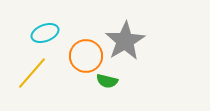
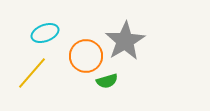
green semicircle: rotated 30 degrees counterclockwise
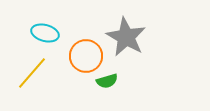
cyan ellipse: rotated 36 degrees clockwise
gray star: moved 1 px right, 4 px up; rotated 12 degrees counterclockwise
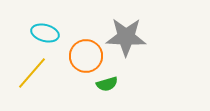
gray star: rotated 27 degrees counterclockwise
green semicircle: moved 3 px down
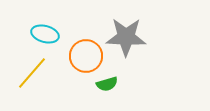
cyan ellipse: moved 1 px down
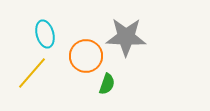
cyan ellipse: rotated 60 degrees clockwise
green semicircle: rotated 55 degrees counterclockwise
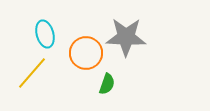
orange circle: moved 3 px up
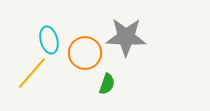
cyan ellipse: moved 4 px right, 6 px down
orange circle: moved 1 px left
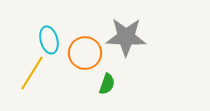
yellow line: rotated 9 degrees counterclockwise
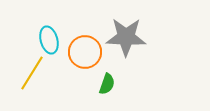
orange circle: moved 1 px up
